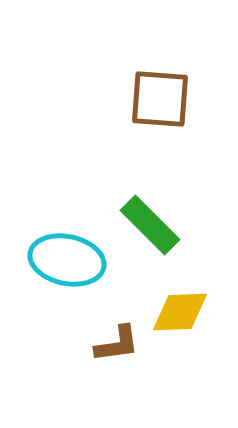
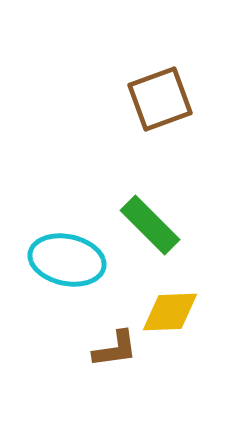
brown square: rotated 24 degrees counterclockwise
yellow diamond: moved 10 px left
brown L-shape: moved 2 px left, 5 px down
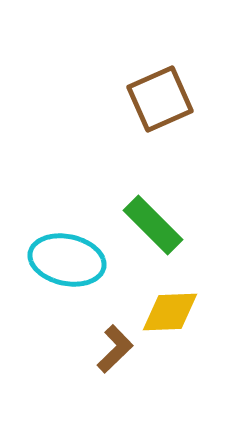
brown square: rotated 4 degrees counterclockwise
green rectangle: moved 3 px right
brown L-shape: rotated 36 degrees counterclockwise
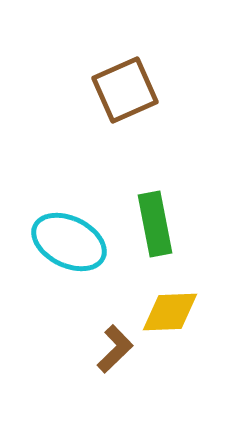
brown square: moved 35 px left, 9 px up
green rectangle: moved 2 px right, 1 px up; rotated 34 degrees clockwise
cyan ellipse: moved 2 px right, 18 px up; rotated 14 degrees clockwise
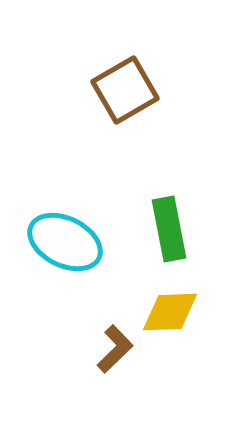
brown square: rotated 6 degrees counterclockwise
green rectangle: moved 14 px right, 5 px down
cyan ellipse: moved 4 px left
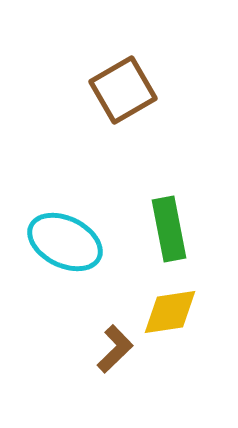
brown square: moved 2 px left
yellow diamond: rotated 6 degrees counterclockwise
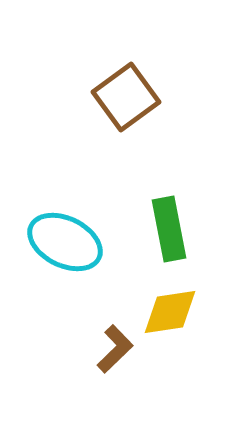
brown square: moved 3 px right, 7 px down; rotated 6 degrees counterclockwise
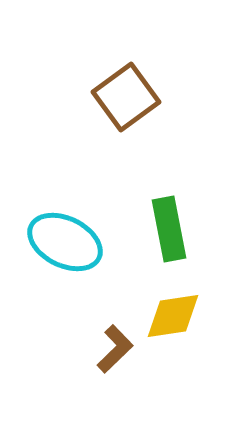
yellow diamond: moved 3 px right, 4 px down
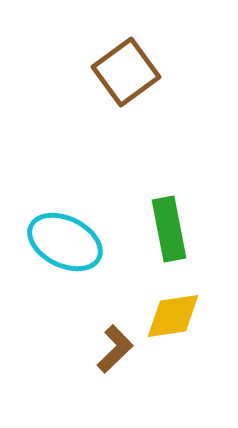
brown square: moved 25 px up
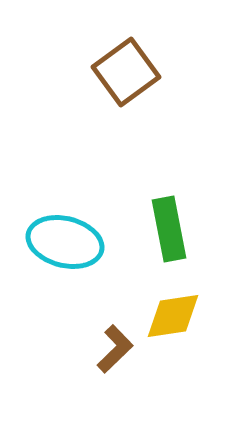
cyan ellipse: rotated 12 degrees counterclockwise
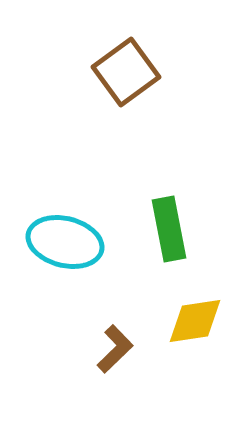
yellow diamond: moved 22 px right, 5 px down
